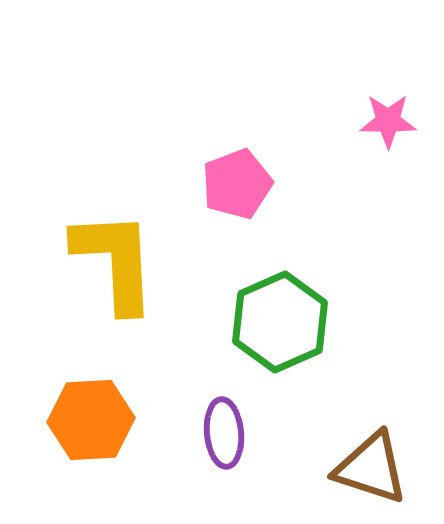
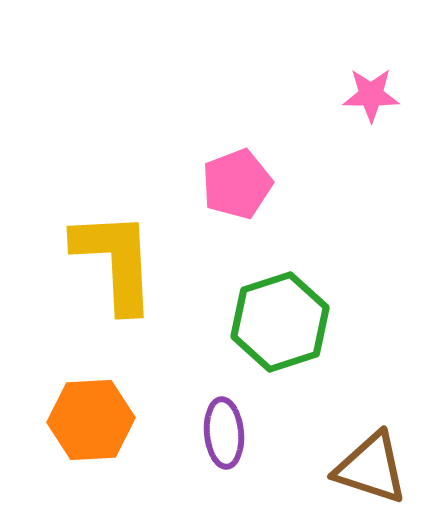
pink star: moved 17 px left, 26 px up
green hexagon: rotated 6 degrees clockwise
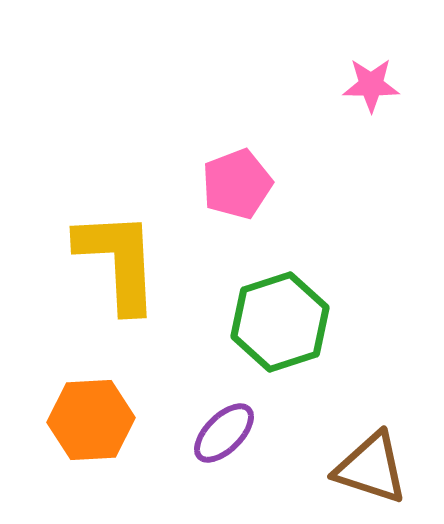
pink star: moved 10 px up
yellow L-shape: moved 3 px right
purple ellipse: rotated 50 degrees clockwise
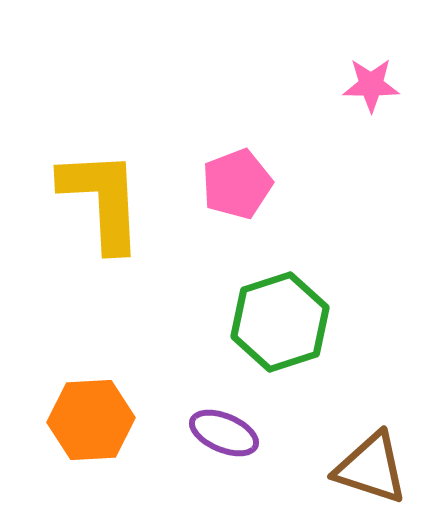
yellow L-shape: moved 16 px left, 61 px up
purple ellipse: rotated 68 degrees clockwise
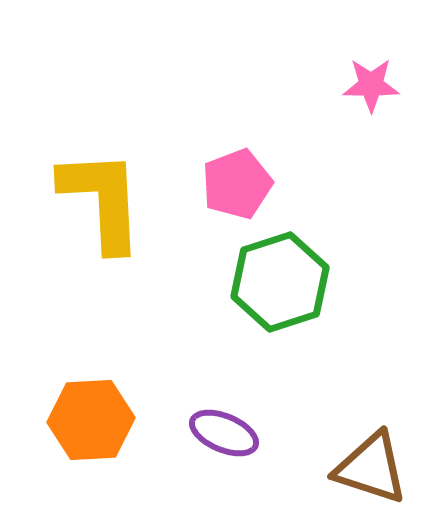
green hexagon: moved 40 px up
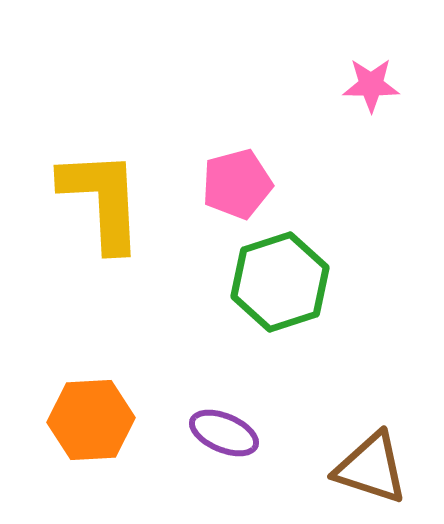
pink pentagon: rotated 6 degrees clockwise
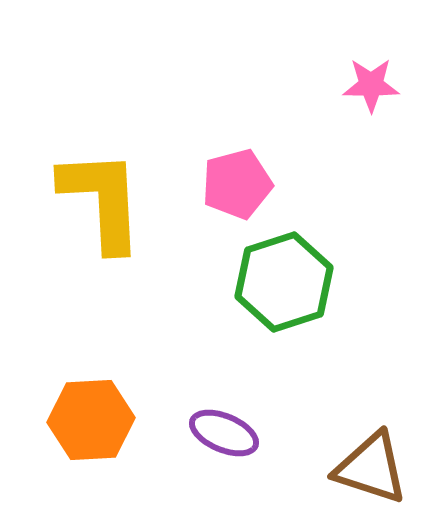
green hexagon: moved 4 px right
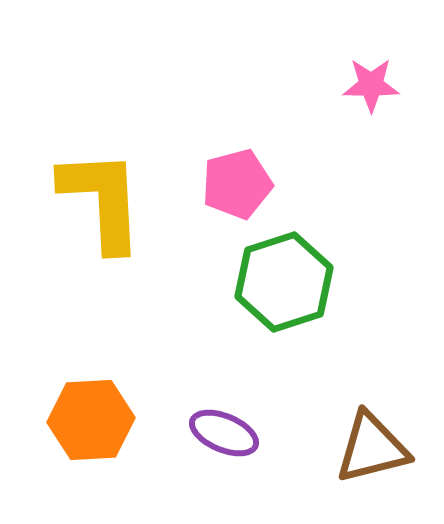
brown triangle: moved 1 px right, 20 px up; rotated 32 degrees counterclockwise
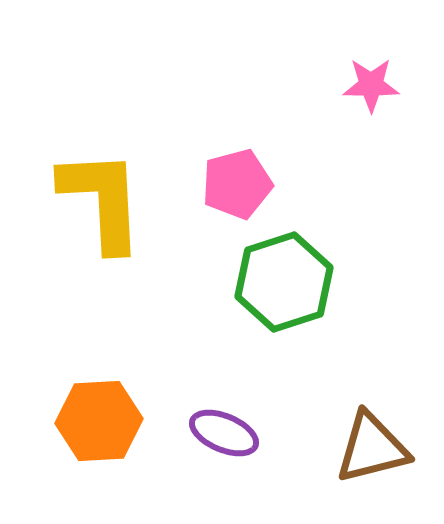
orange hexagon: moved 8 px right, 1 px down
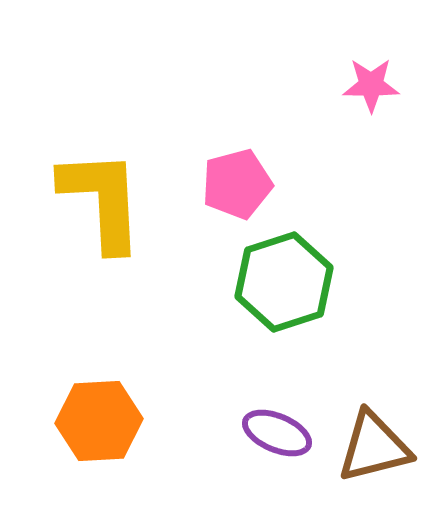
purple ellipse: moved 53 px right
brown triangle: moved 2 px right, 1 px up
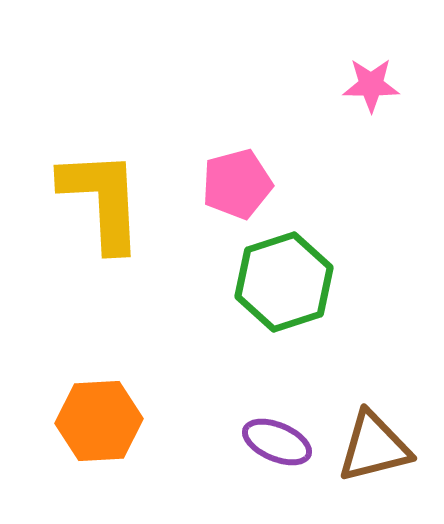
purple ellipse: moved 9 px down
